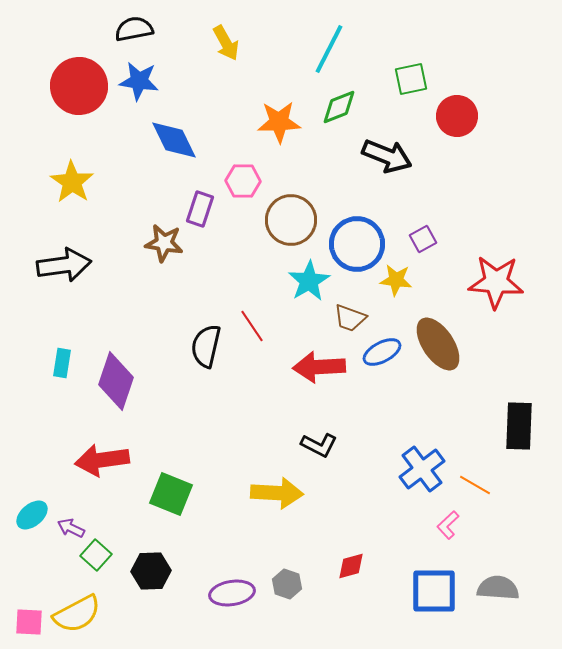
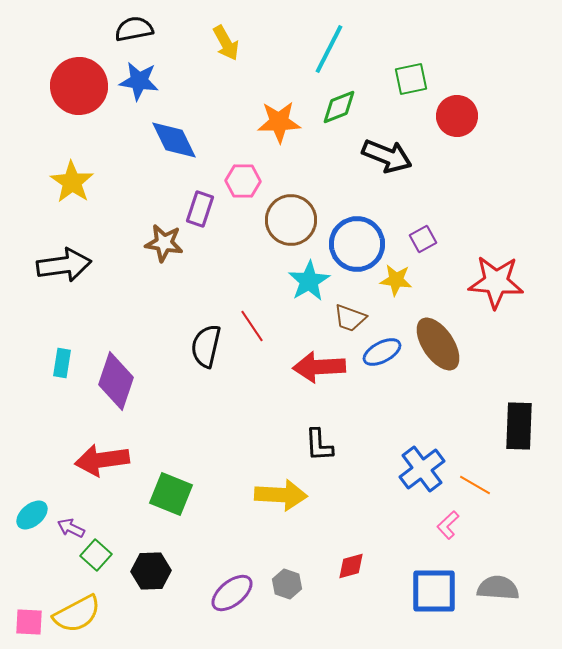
black L-shape at (319, 445): rotated 60 degrees clockwise
yellow arrow at (277, 493): moved 4 px right, 2 px down
purple ellipse at (232, 593): rotated 30 degrees counterclockwise
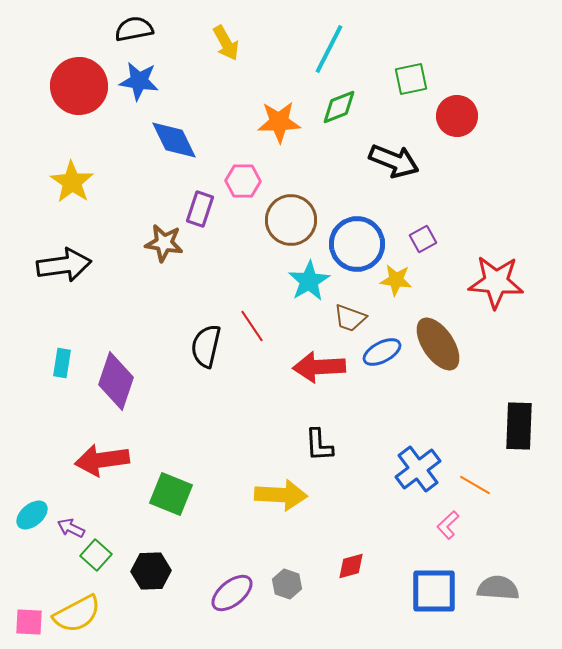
black arrow at (387, 156): moved 7 px right, 5 px down
blue cross at (422, 469): moved 4 px left
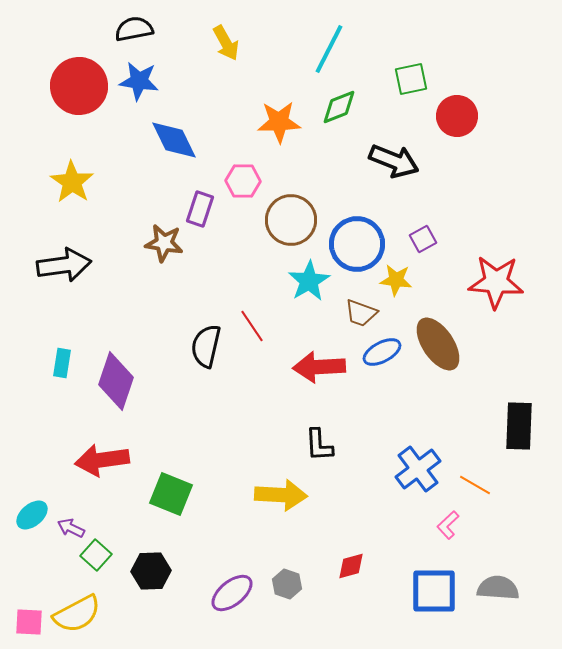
brown trapezoid at (350, 318): moved 11 px right, 5 px up
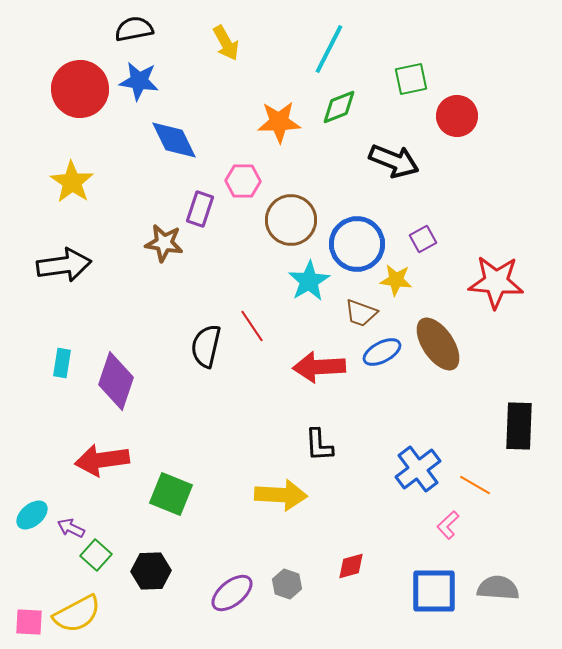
red circle at (79, 86): moved 1 px right, 3 px down
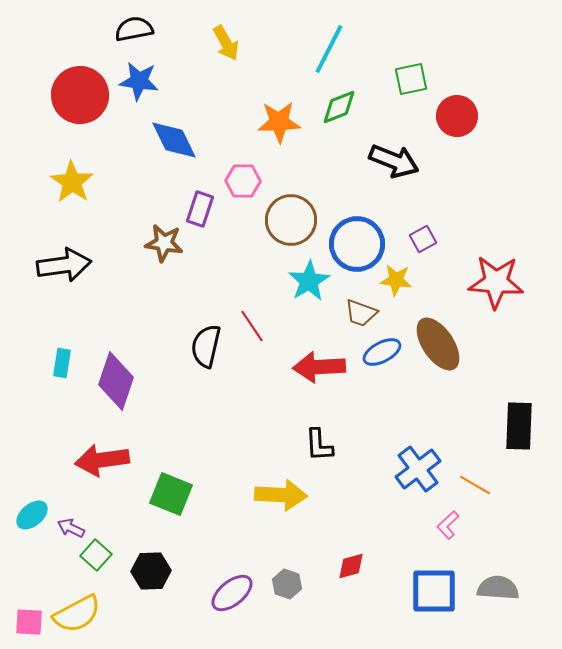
red circle at (80, 89): moved 6 px down
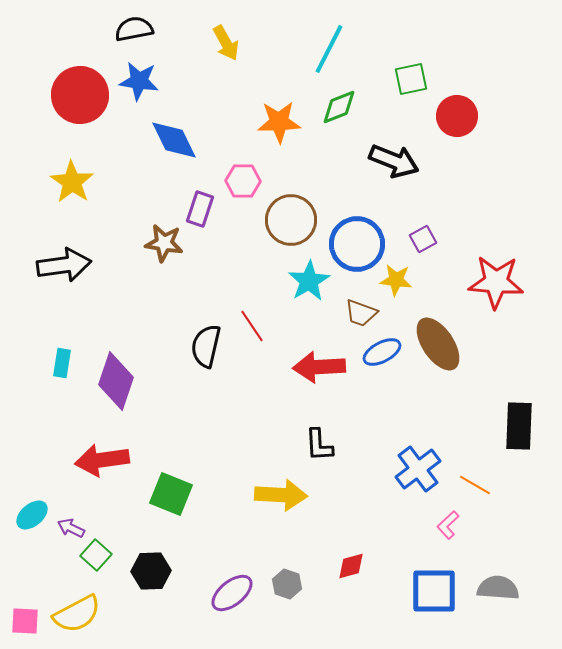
pink square at (29, 622): moved 4 px left, 1 px up
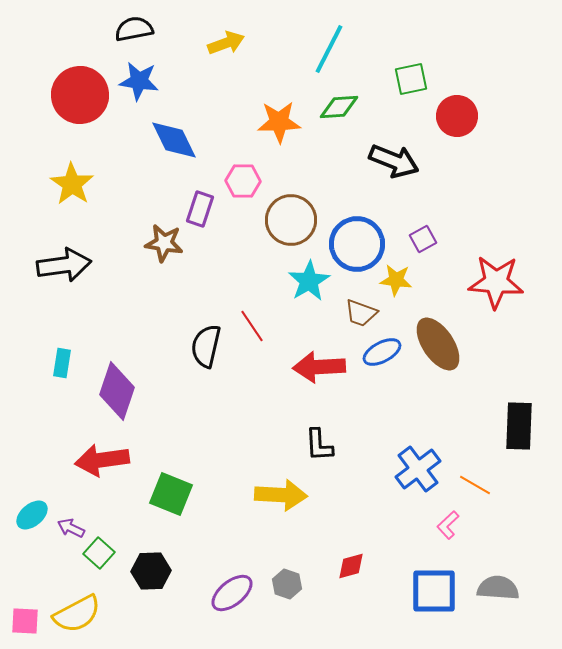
yellow arrow at (226, 43): rotated 81 degrees counterclockwise
green diamond at (339, 107): rotated 18 degrees clockwise
yellow star at (72, 182): moved 2 px down
purple diamond at (116, 381): moved 1 px right, 10 px down
green square at (96, 555): moved 3 px right, 2 px up
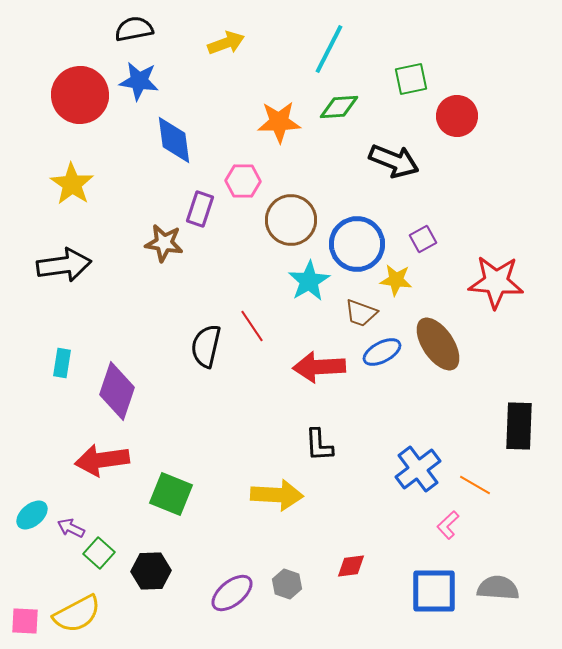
blue diamond at (174, 140): rotated 18 degrees clockwise
yellow arrow at (281, 495): moved 4 px left
red diamond at (351, 566): rotated 8 degrees clockwise
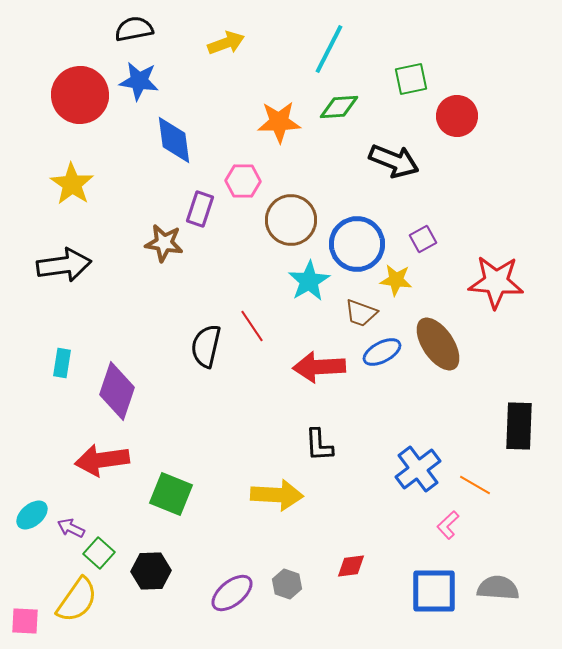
yellow semicircle at (77, 614): moved 14 px up; rotated 27 degrees counterclockwise
